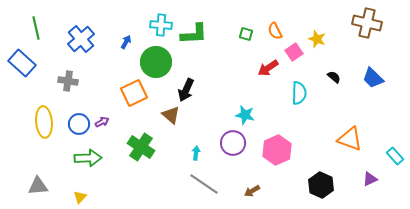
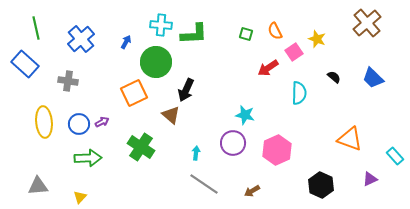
brown cross: rotated 36 degrees clockwise
blue rectangle: moved 3 px right, 1 px down
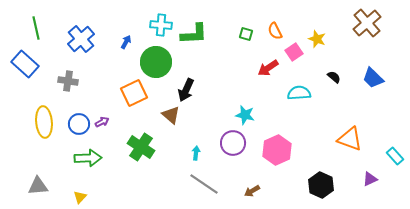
cyan semicircle: rotated 95 degrees counterclockwise
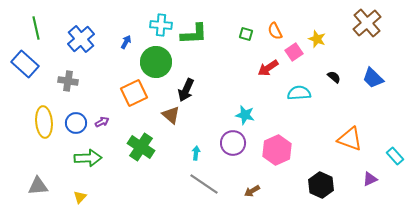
blue circle: moved 3 px left, 1 px up
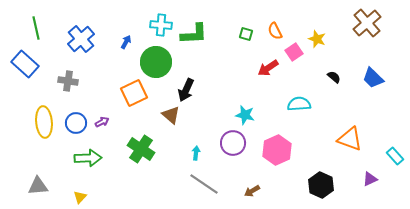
cyan semicircle: moved 11 px down
green cross: moved 2 px down
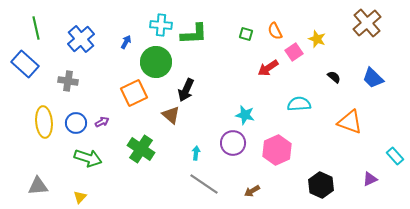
orange triangle: moved 17 px up
green arrow: rotated 20 degrees clockwise
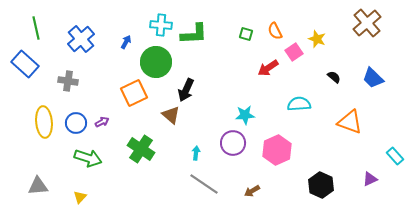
cyan star: rotated 18 degrees counterclockwise
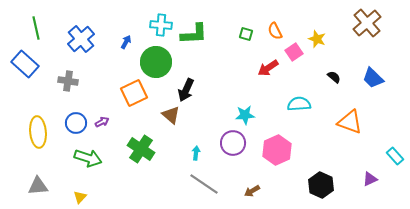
yellow ellipse: moved 6 px left, 10 px down
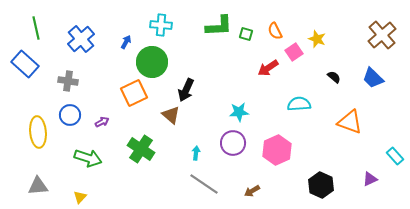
brown cross: moved 15 px right, 12 px down
green L-shape: moved 25 px right, 8 px up
green circle: moved 4 px left
cyan star: moved 6 px left, 3 px up
blue circle: moved 6 px left, 8 px up
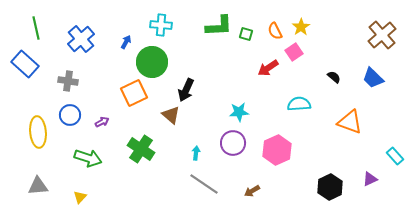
yellow star: moved 16 px left, 12 px up; rotated 18 degrees clockwise
black hexagon: moved 9 px right, 2 px down; rotated 10 degrees clockwise
